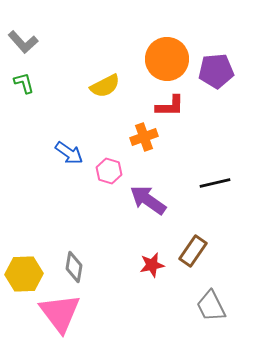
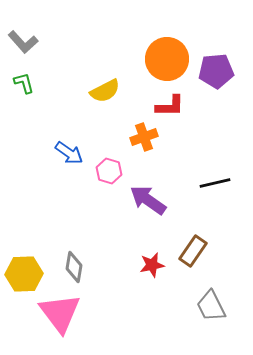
yellow semicircle: moved 5 px down
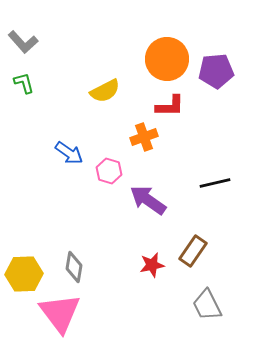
gray trapezoid: moved 4 px left, 1 px up
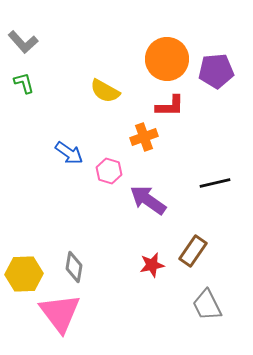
yellow semicircle: rotated 56 degrees clockwise
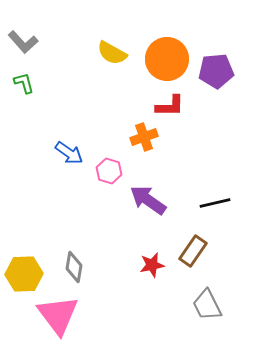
yellow semicircle: moved 7 px right, 38 px up
black line: moved 20 px down
pink triangle: moved 2 px left, 2 px down
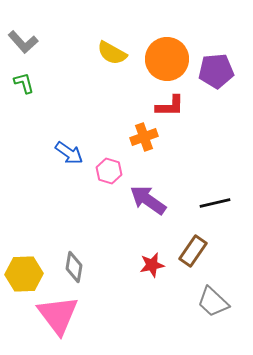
gray trapezoid: moved 6 px right, 3 px up; rotated 20 degrees counterclockwise
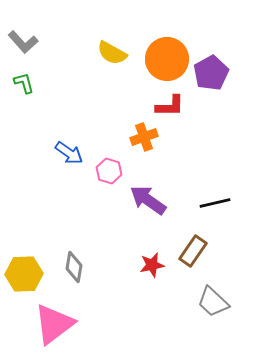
purple pentagon: moved 5 px left, 2 px down; rotated 24 degrees counterclockwise
pink triangle: moved 4 px left, 9 px down; rotated 30 degrees clockwise
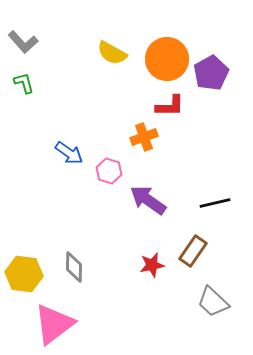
gray diamond: rotated 8 degrees counterclockwise
yellow hexagon: rotated 9 degrees clockwise
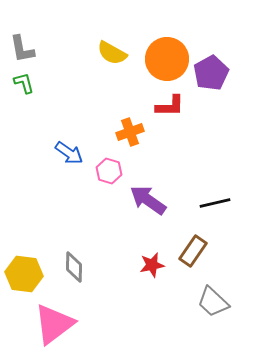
gray L-shape: moved 1 px left, 7 px down; rotated 32 degrees clockwise
orange cross: moved 14 px left, 5 px up
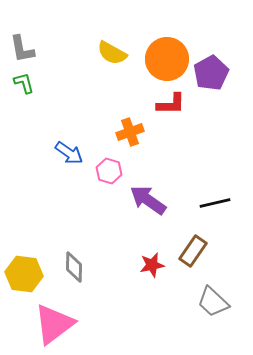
red L-shape: moved 1 px right, 2 px up
